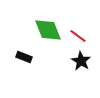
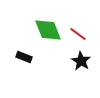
red line: moved 2 px up
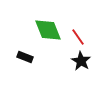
red line: moved 3 px down; rotated 18 degrees clockwise
black rectangle: moved 1 px right
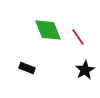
black rectangle: moved 2 px right, 11 px down
black star: moved 4 px right, 9 px down; rotated 12 degrees clockwise
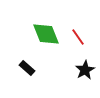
green diamond: moved 2 px left, 4 px down
black rectangle: rotated 21 degrees clockwise
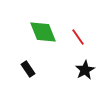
green diamond: moved 3 px left, 2 px up
black rectangle: moved 1 px right, 1 px down; rotated 14 degrees clockwise
